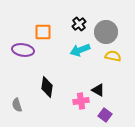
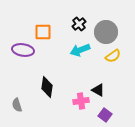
yellow semicircle: rotated 133 degrees clockwise
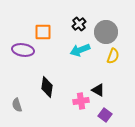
yellow semicircle: rotated 35 degrees counterclockwise
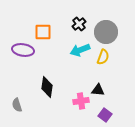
yellow semicircle: moved 10 px left, 1 px down
black triangle: rotated 24 degrees counterclockwise
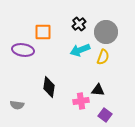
black diamond: moved 2 px right
gray semicircle: rotated 64 degrees counterclockwise
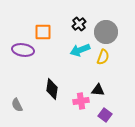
black diamond: moved 3 px right, 2 px down
gray semicircle: rotated 56 degrees clockwise
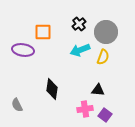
pink cross: moved 4 px right, 8 px down
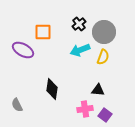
gray circle: moved 2 px left
purple ellipse: rotated 20 degrees clockwise
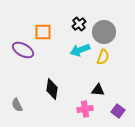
purple square: moved 13 px right, 4 px up
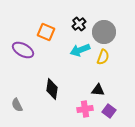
orange square: moved 3 px right; rotated 24 degrees clockwise
purple square: moved 9 px left
